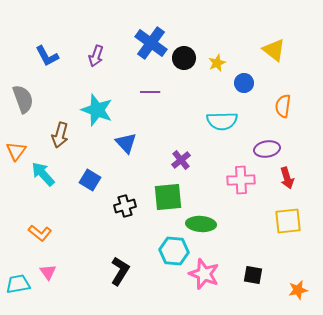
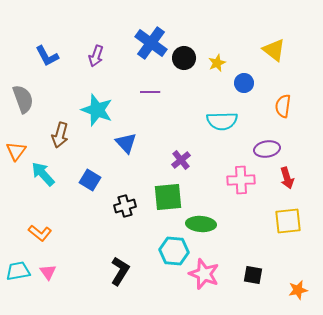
cyan trapezoid: moved 13 px up
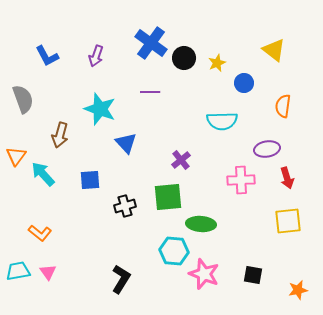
cyan star: moved 3 px right, 1 px up
orange triangle: moved 5 px down
blue square: rotated 35 degrees counterclockwise
black L-shape: moved 1 px right, 8 px down
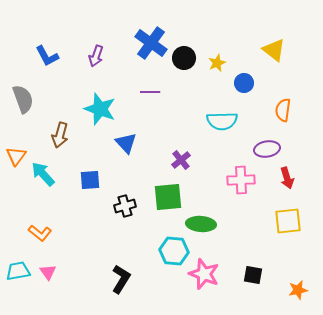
orange semicircle: moved 4 px down
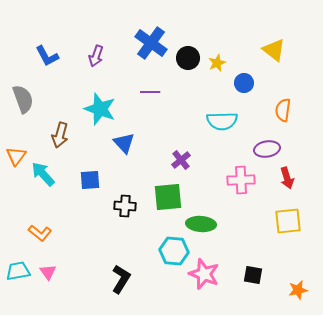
black circle: moved 4 px right
blue triangle: moved 2 px left
black cross: rotated 20 degrees clockwise
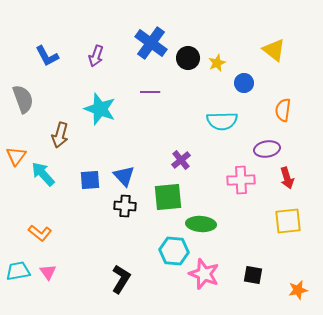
blue triangle: moved 33 px down
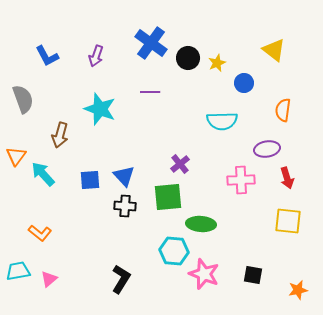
purple cross: moved 1 px left, 4 px down
yellow square: rotated 12 degrees clockwise
pink triangle: moved 1 px right, 7 px down; rotated 24 degrees clockwise
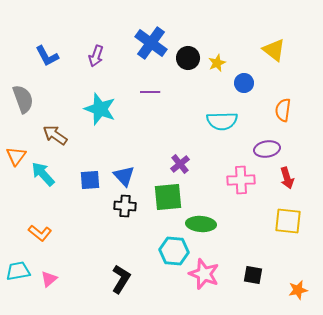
brown arrow: moved 5 px left; rotated 110 degrees clockwise
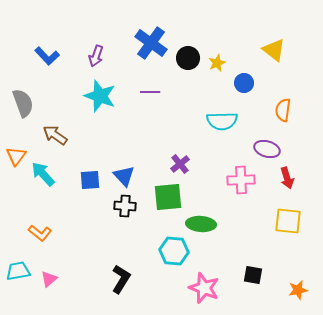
blue L-shape: rotated 15 degrees counterclockwise
gray semicircle: moved 4 px down
cyan star: moved 13 px up
purple ellipse: rotated 25 degrees clockwise
pink star: moved 14 px down
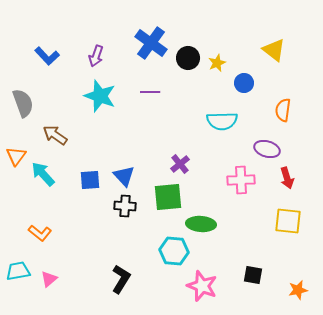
pink star: moved 2 px left, 2 px up
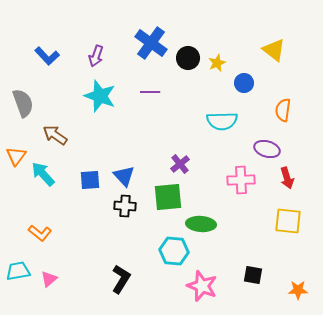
orange star: rotated 12 degrees clockwise
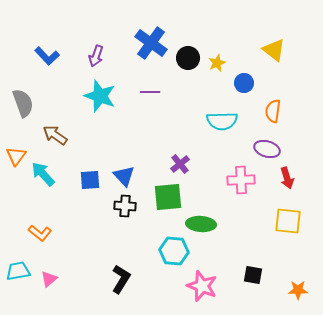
orange semicircle: moved 10 px left, 1 px down
